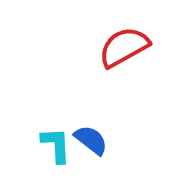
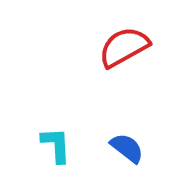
blue semicircle: moved 36 px right, 8 px down
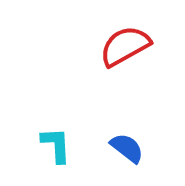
red semicircle: moved 1 px right, 1 px up
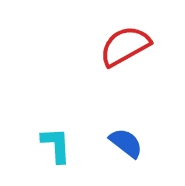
blue semicircle: moved 1 px left, 5 px up
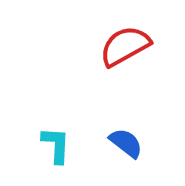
cyan L-shape: rotated 6 degrees clockwise
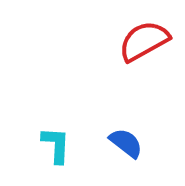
red semicircle: moved 19 px right, 5 px up
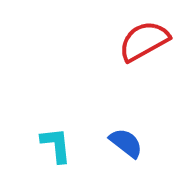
cyan L-shape: rotated 9 degrees counterclockwise
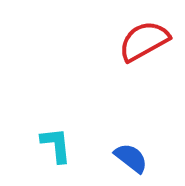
blue semicircle: moved 5 px right, 15 px down
